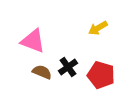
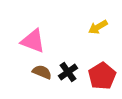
yellow arrow: moved 1 px up
black cross: moved 5 px down
red pentagon: moved 1 px right, 1 px down; rotated 24 degrees clockwise
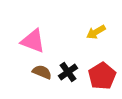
yellow arrow: moved 2 px left, 5 px down
